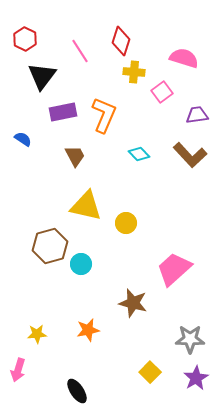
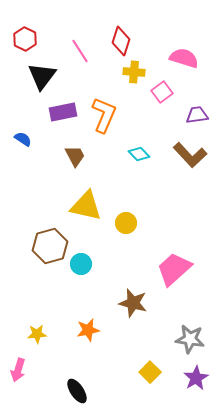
gray star: rotated 8 degrees clockwise
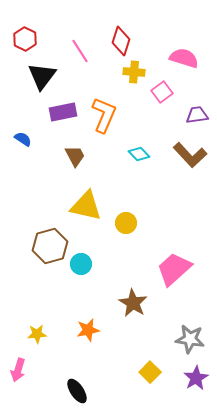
brown star: rotated 16 degrees clockwise
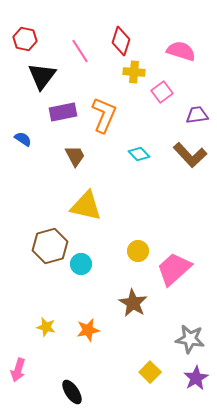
red hexagon: rotated 15 degrees counterclockwise
pink semicircle: moved 3 px left, 7 px up
yellow circle: moved 12 px right, 28 px down
yellow star: moved 9 px right, 7 px up; rotated 18 degrees clockwise
black ellipse: moved 5 px left, 1 px down
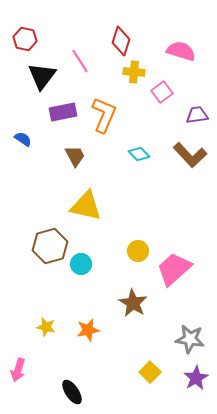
pink line: moved 10 px down
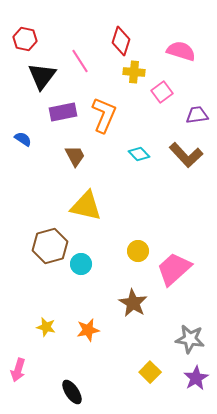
brown L-shape: moved 4 px left
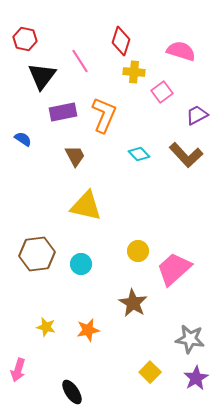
purple trapezoid: rotated 20 degrees counterclockwise
brown hexagon: moved 13 px left, 8 px down; rotated 8 degrees clockwise
